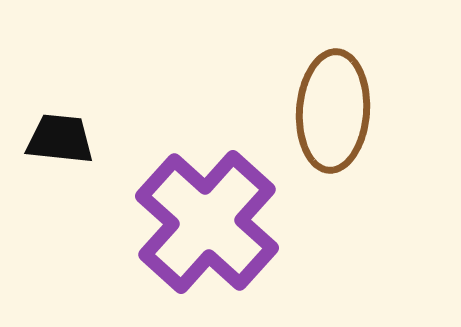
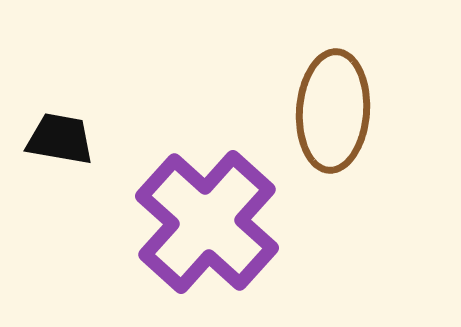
black trapezoid: rotated 4 degrees clockwise
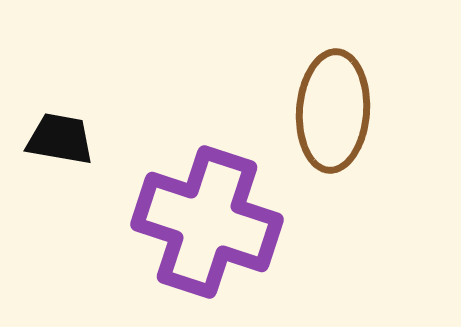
purple cross: rotated 24 degrees counterclockwise
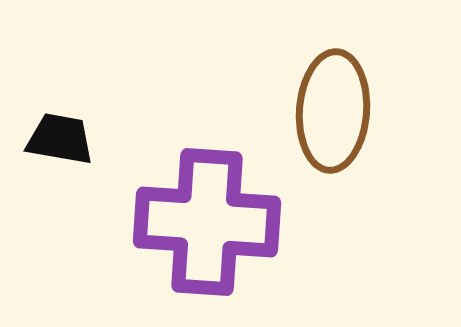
purple cross: rotated 14 degrees counterclockwise
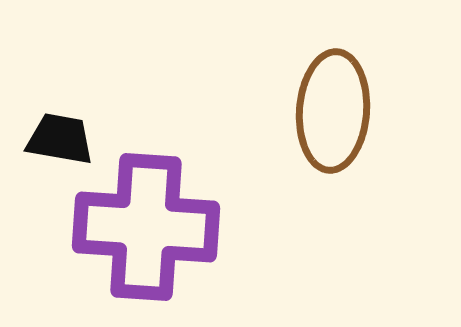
purple cross: moved 61 px left, 5 px down
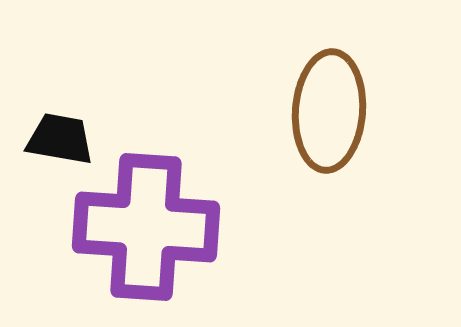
brown ellipse: moved 4 px left
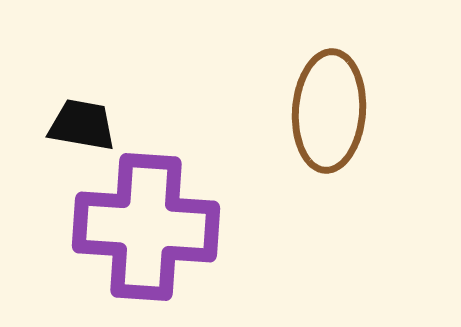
black trapezoid: moved 22 px right, 14 px up
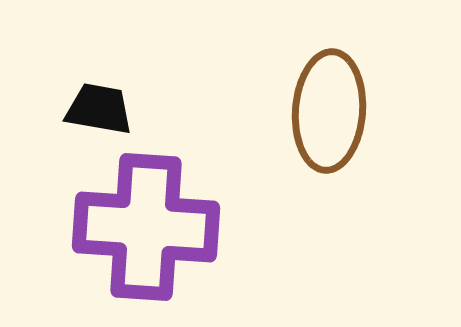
black trapezoid: moved 17 px right, 16 px up
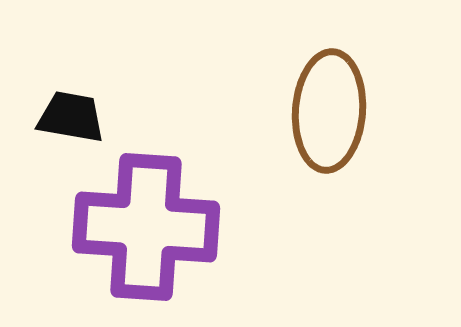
black trapezoid: moved 28 px left, 8 px down
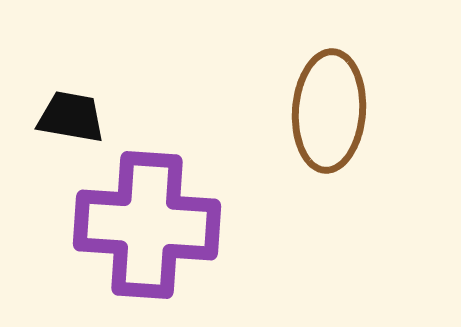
purple cross: moved 1 px right, 2 px up
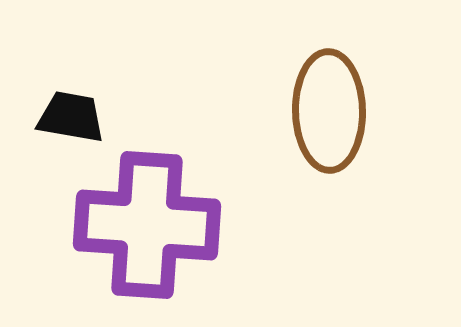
brown ellipse: rotated 5 degrees counterclockwise
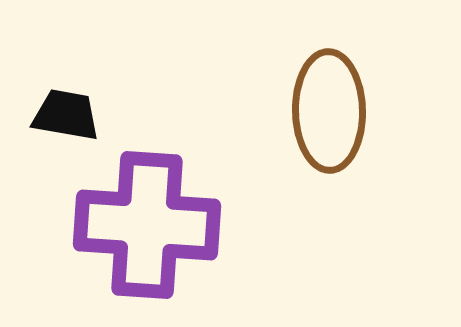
black trapezoid: moved 5 px left, 2 px up
